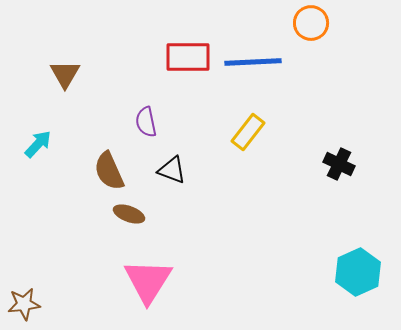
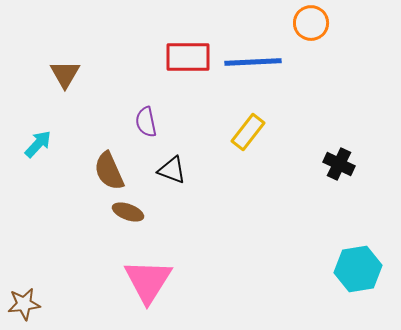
brown ellipse: moved 1 px left, 2 px up
cyan hexagon: moved 3 px up; rotated 15 degrees clockwise
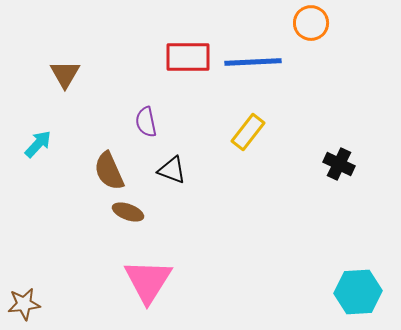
cyan hexagon: moved 23 px down; rotated 6 degrees clockwise
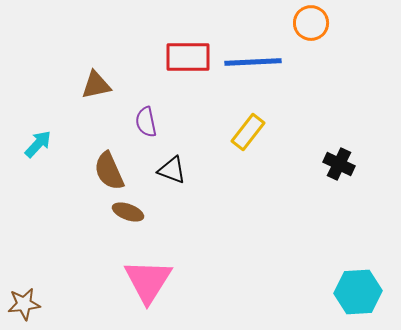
brown triangle: moved 31 px right, 11 px down; rotated 48 degrees clockwise
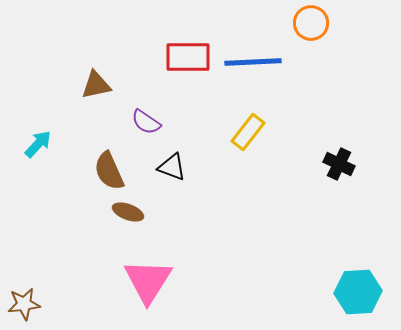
purple semicircle: rotated 44 degrees counterclockwise
black triangle: moved 3 px up
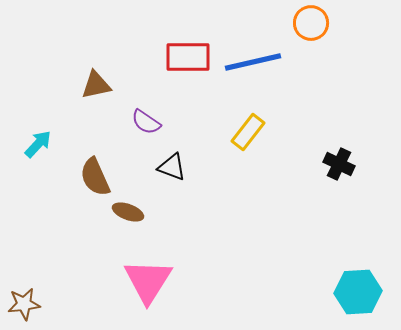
blue line: rotated 10 degrees counterclockwise
brown semicircle: moved 14 px left, 6 px down
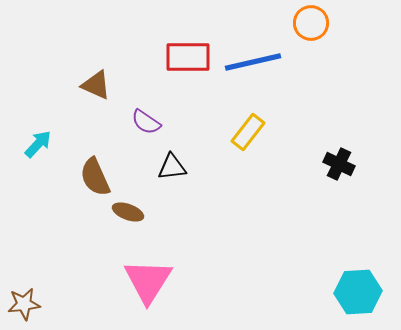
brown triangle: rotated 36 degrees clockwise
black triangle: rotated 28 degrees counterclockwise
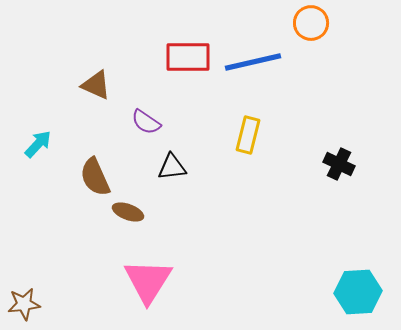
yellow rectangle: moved 3 px down; rotated 24 degrees counterclockwise
